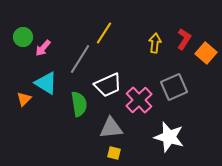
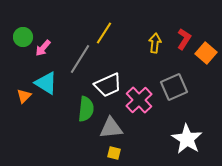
orange triangle: moved 3 px up
green semicircle: moved 7 px right, 5 px down; rotated 15 degrees clockwise
white star: moved 18 px right, 2 px down; rotated 16 degrees clockwise
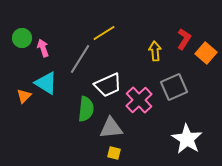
yellow line: rotated 25 degrees clockwise
green circle: moved 1 px left, 1 px down
yellow arrow: moved 8 px down; rotated 12 degrees counterclockwise
pink arrow: rotated 120 degrees clockwise
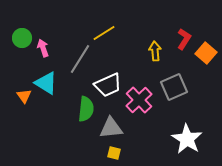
orange triangle: rotated 21 degrees counterclockwise
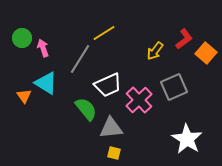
red L-shape: rotated 20 degrees clockwise
yellow arrow: rotated 138 degrees counterclockwise
green semicircle: rotated 45 degrees counterclockwise
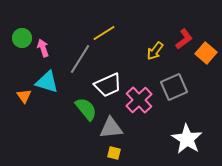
cyan triangle: moved 1 px right, 1 px up; rotated 15 degrees counterclockwise
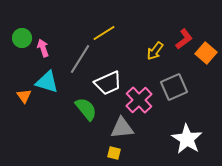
white trapezoid: moved 2 px up
gray triangle: moved 11 px right
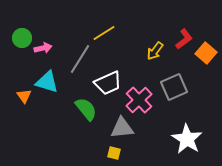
pink arrow: rotated 96 degrees clockwise
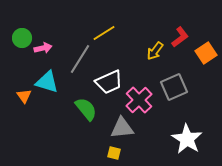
red L-shape: moved 4 px left, 2 px up
orange square: rotated 15 degrees clockwise
white trapezoid: moved 1 px right, 1 px up
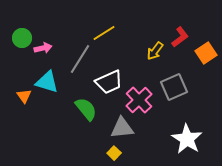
yellow square: rotated 32 degrees clockwise
